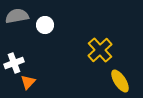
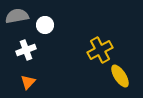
yellow cross: rotated 15 degrees clockwise
white cross: moved 12 px right, 13 px up
yellow ellipse: moved 5 px up
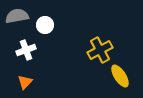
orange triangle: moved 3 px left
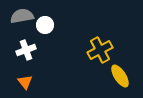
gray semicircle: moved 5 px right
orange triangle: rotated 21 degrees counterclockwise
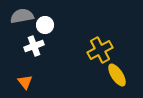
white cross: moved 8 px right, 4 px up
yellow ellipse: moved 3 px left, 1 px up
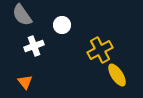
gray semicircle: moved 1 px up; rotated 115 degrees counterclockwise
white circle: moved 17 px right
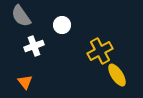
gray semicircle: moved 1 px left, 1 px down
yellow cross: moved 1 px down
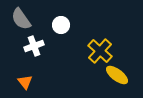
gray semicircle: moved 3 px down
white circle: moved 1 px left
yellow cross: rotated 20 degrees counterclockwise
yellow ellipse: rotated 20 degrees counterclockwise
